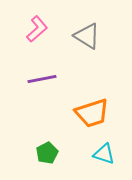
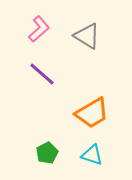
pink L-shape: moved 2 px right
purple line: moved 5 px up; rotated 52 degrees clockwise
orange trapezoid: rotated 12 degrees counterclockwise
cyan triangle: moved 12 px left, 1 px down
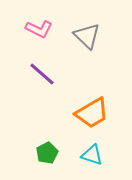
pink L-shape: rotated 68 degrees clockwise
gray triangle: rotated 12 degrees clockwise
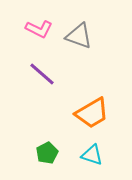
gray triangle: moved 8 px left; rotated 24 degrees counterclockwise
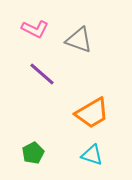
pink L-shape: moved 4 px left
gray triangle: moved 4 px down
green pentagon: moved 14 px left
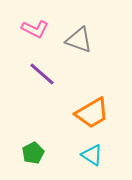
cyan triangle: rotated 15 degrees clockwise
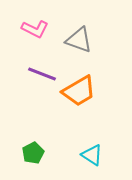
purple line: rotated 20 degrees counterclockwise
orange trapezoid: moved 13 px left, 22 px up
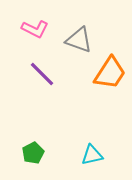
purple line: rotated 24 degrees clockwise
orange trapezoid: moved 31 px right, 18 px up; rotated 27 degrees counterclockwise
cyan triangle: rotated 45 degrees counterclockwise
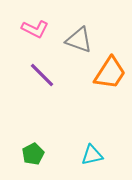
purple line: moved 1 px down
green pentagon: moved 1 px down
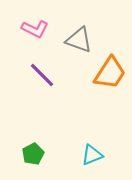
cyan triangle: rotated 10 degrees counterclockwise
